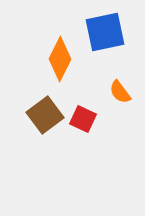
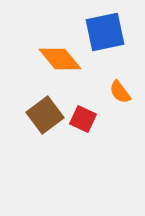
orange diamond: rotated 66 degrees counterclockwise
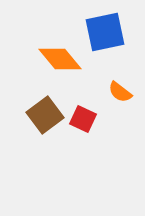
orange semicircle: rotated 15 degrees counterclockwise
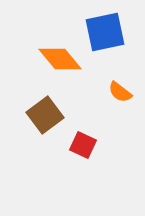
red square: moved 26 px down
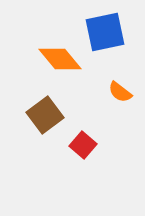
red square: rotated 16 degrees clockwise
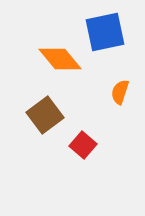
orange semicircle: rotated 70 degrees clockwise
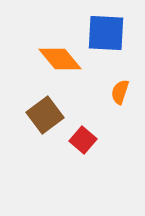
blue square: moved 1 px right, 1 px down; rotated 15 degrees clockwise
red square: moved 5 px up
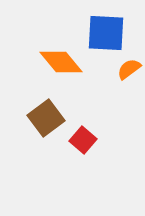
orange diamond: moved 1 px right, 3 px down
orange semicircle: moved 9 px right, 23 px up; rotated 35 degrees clockwise
brown square: moved 1 px right, 3 px down
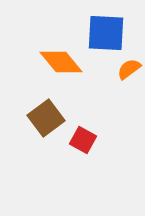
red square: rotated 12 degrees counterclockwise
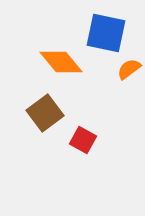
blue square: rotated 9 degrees clockwise
brown square: moved 1 px left, 5 px up
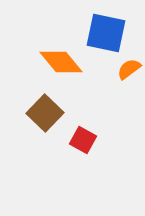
brown square: rotated 9 degrees counterclockwise
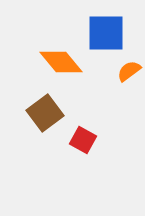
blue square: rotated 12 degrees counterclockwise
orange semicircle: moved 2 px down
brown square: rotated 9 degrees clockwise
